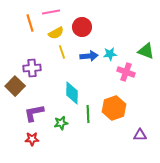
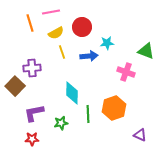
cyan star: moved 3 px left, 11 px up
purple triangle: rotated 24 degrees clockwise
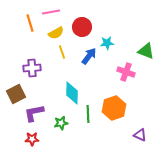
blue arrow: rotated 48 degrees counterclockwise
brown square: moved 1 px right, 8 px down; rotated 18 degrees clockwise
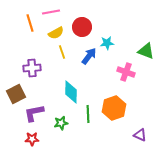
cyan diamond: moved 1 px left, 1 px up
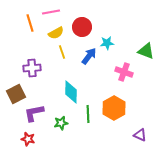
pink cross: moved 2 px left
orange hexagon: rotated 10 degrees counterclockwise
red star: moved 4 px left; rotated 16 degrees clockwise
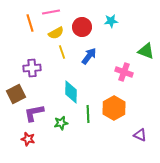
cyan star: moved 4 px right, 22 px up
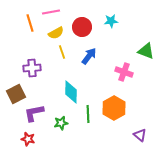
purple triangle: rotated 16 degrees clockwise
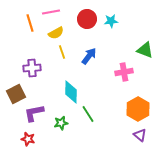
red circle: moved 5 px right, 8 px up
green triangle: moved 1 px left, 1 px up
pink cross: rotated 30 degrees counterclockwise
orange hexagon: moved 24 px right, 1 px down
green line: rotated 30 degrees counterclockwise
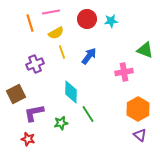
purple cross: moved 3 px right, 4 px up; rotated 18 degrees counterclockwise
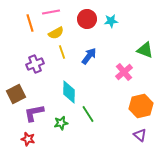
pink cross: rotated 30 degrees counterclockwise
cyan diamond: moved 2 px left
orange hexagon: moved 3 px right, 3 px up; rotated 15 degrees clockwise
